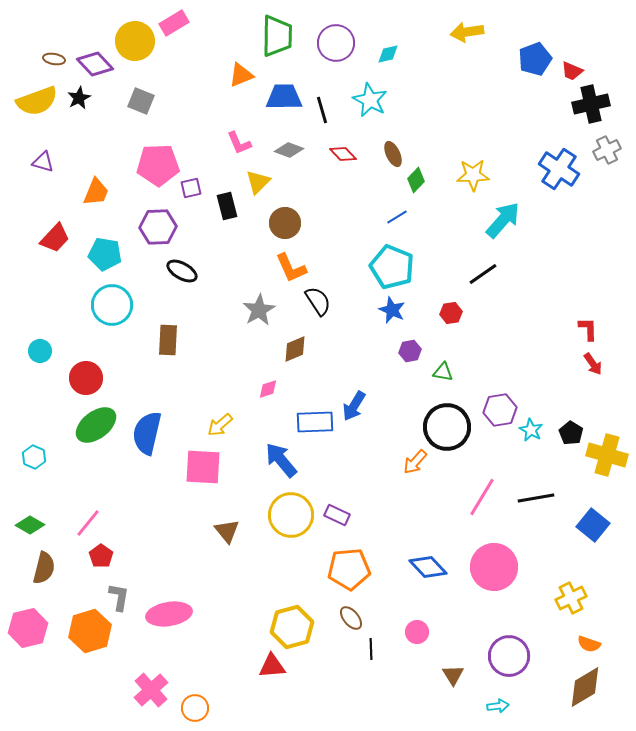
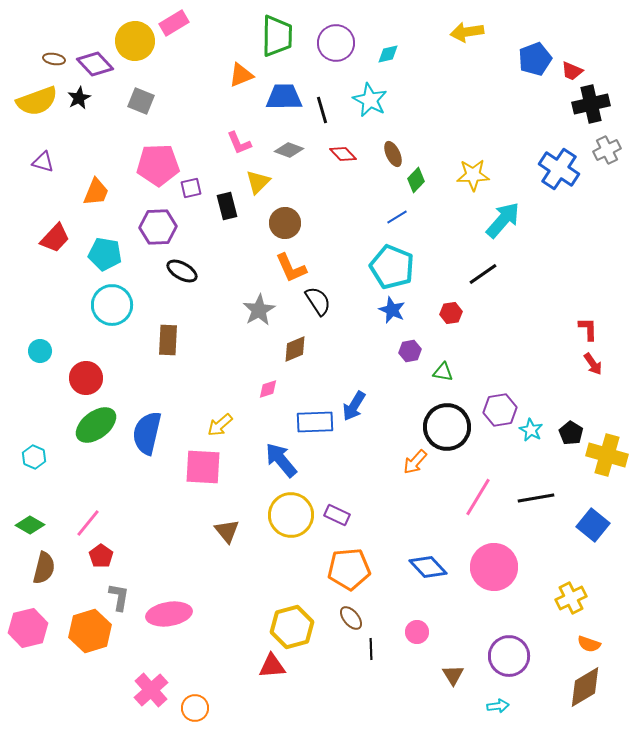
pink line at (482, 497): moved 4 px left
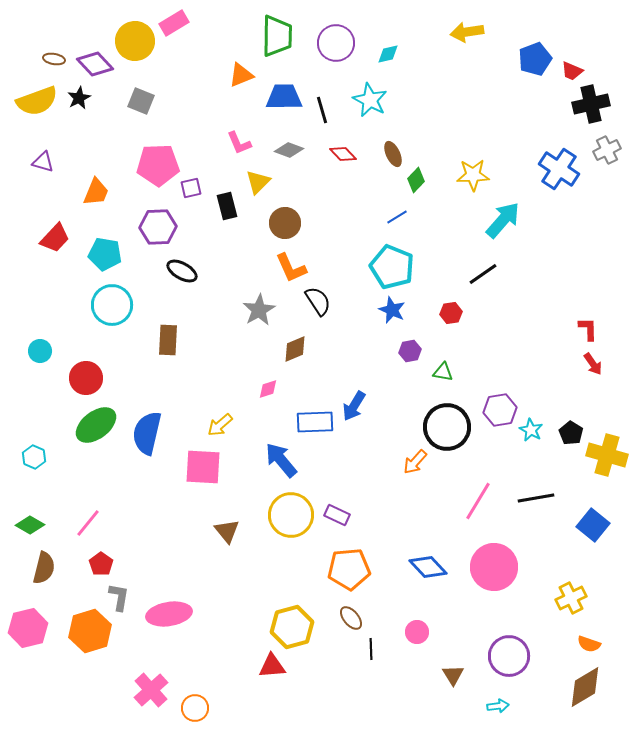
pink line at (478, 497): moved 4 px down
red pentagon at (101, 556): moved 8 px down
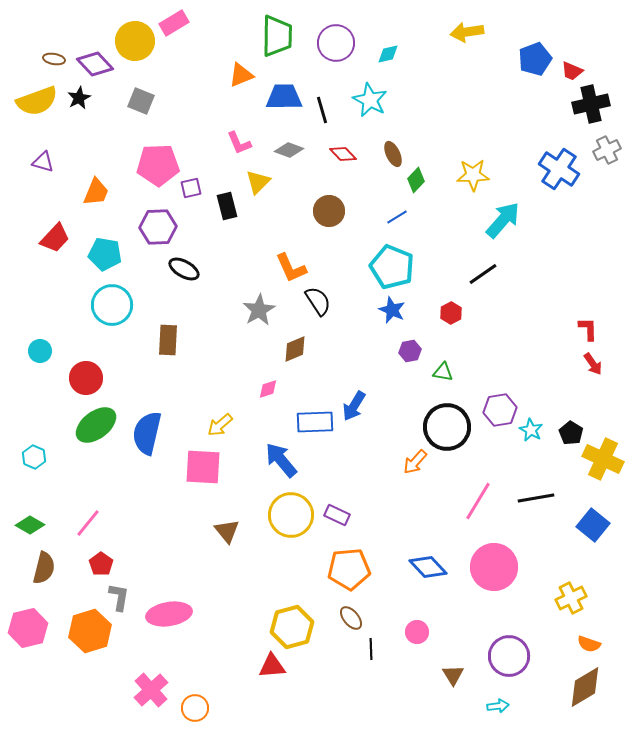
brown circle at (285, 223): moved 44 px right, 12 px up
black ellipse at (182, 271): moved 2 px right, 2 px up
red hexagon at (451, 313): rotated 20 degrees counterclockwise
yellow cross at (607, 455): moved 4 px left, 4 px down; rotated 9 degrees clockwise
